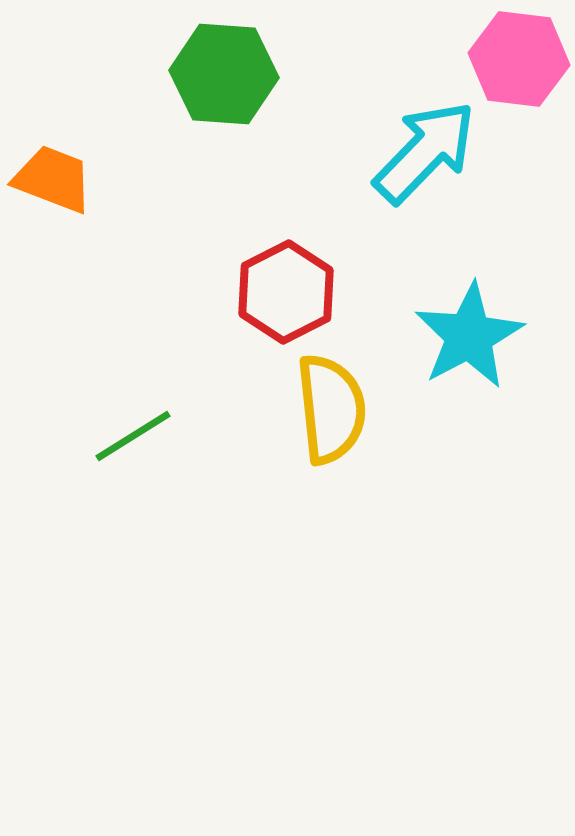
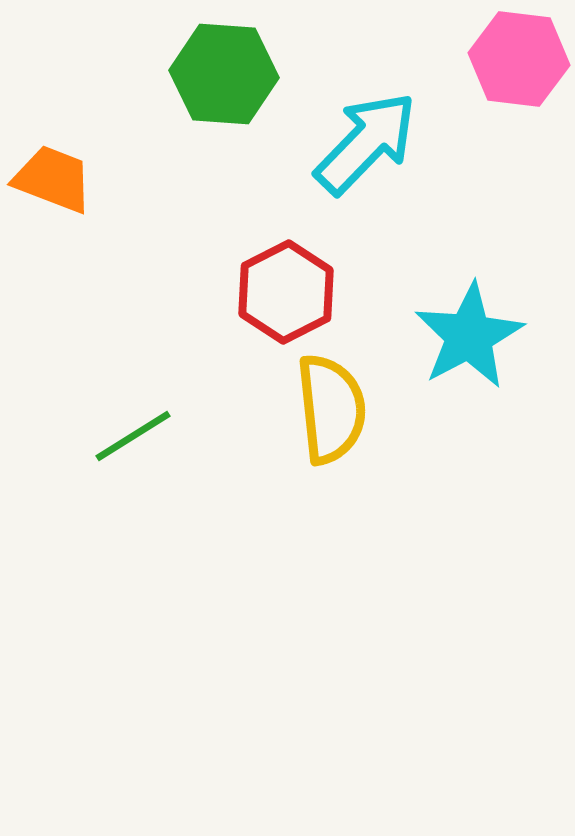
cyan arrow: moved 59 px left, 9 px up
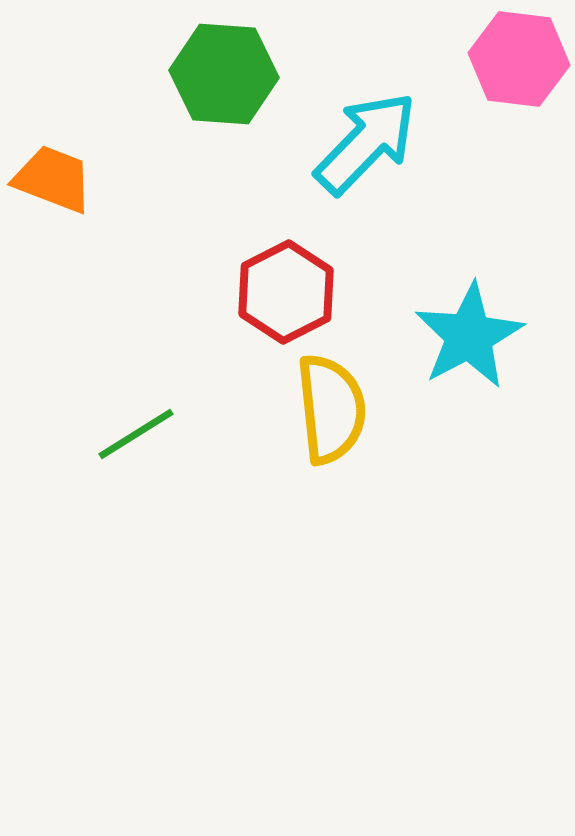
green line: moved 3 px right, 2 px up
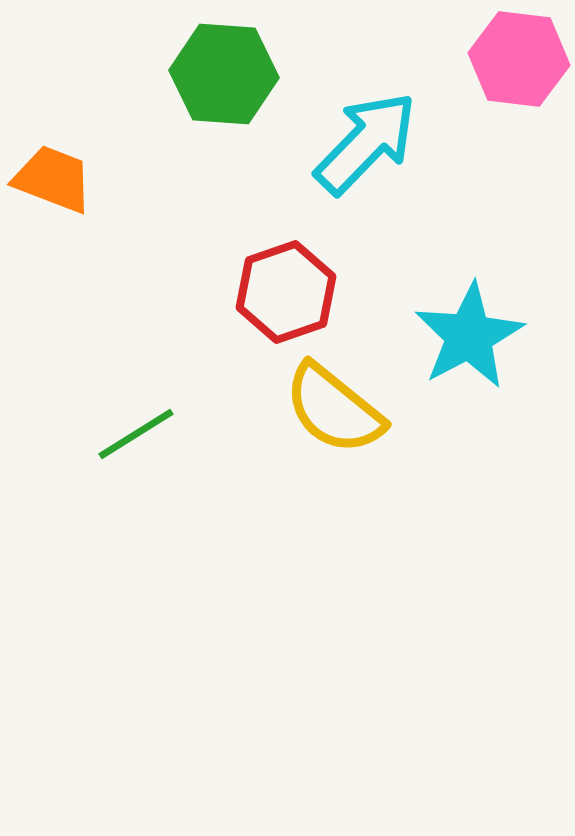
red hexagon: rotated 8 degrees clockwise
yellow semicircle: moved 3 px right; rotated 135 degrees clockwise
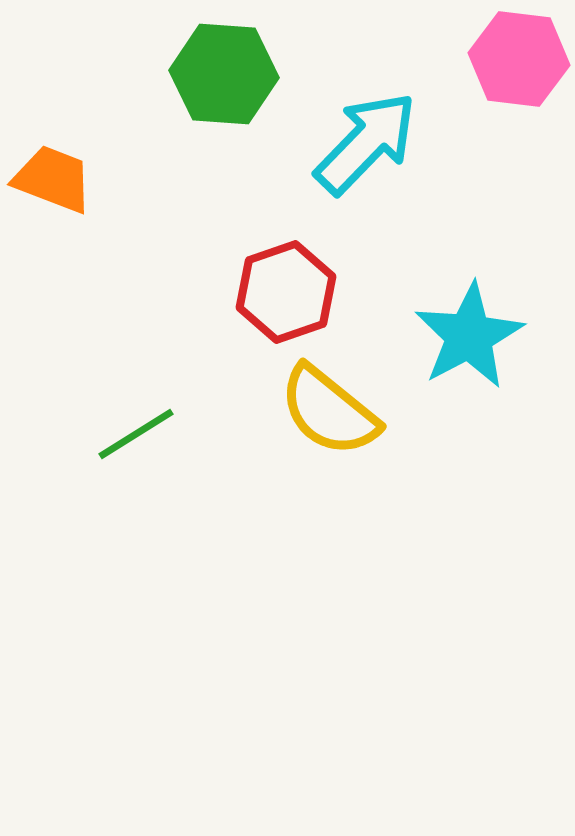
yellow semicircle: moved 5 px left, 2 px down
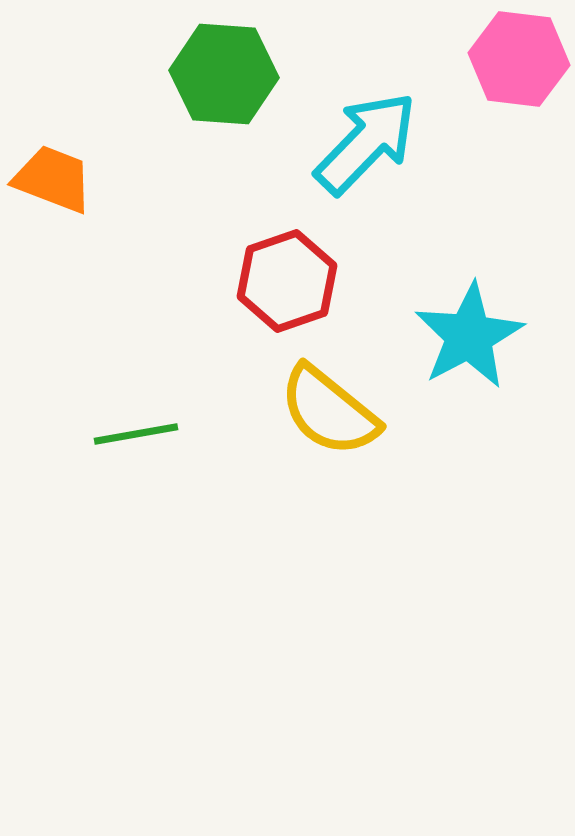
red hexagon: moved 1 px right, 11 px up
green line: rotated 22 degrees clockwise
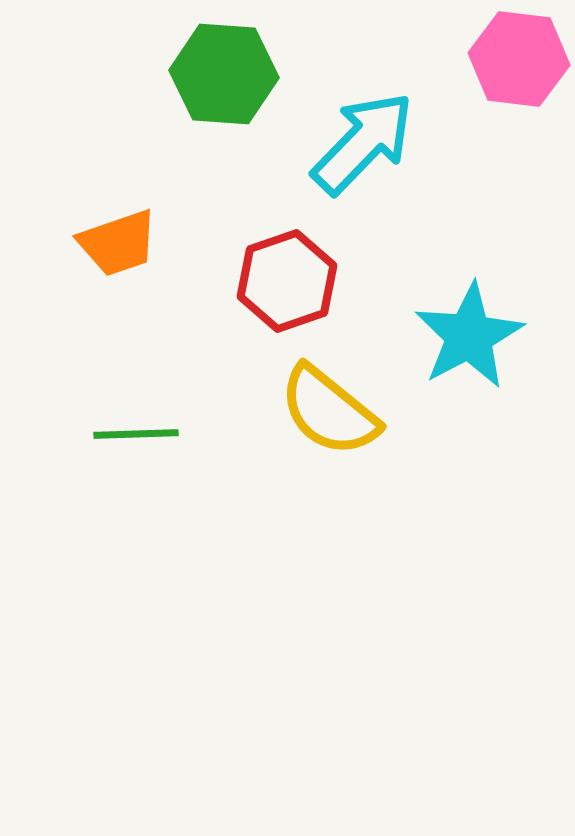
cyan arrow: moved 3 px left
orange trapezoid: moved 65 px right, 64 px down; rotated 140 degrees clockwise
green line: rotated 8 degrees clockwise
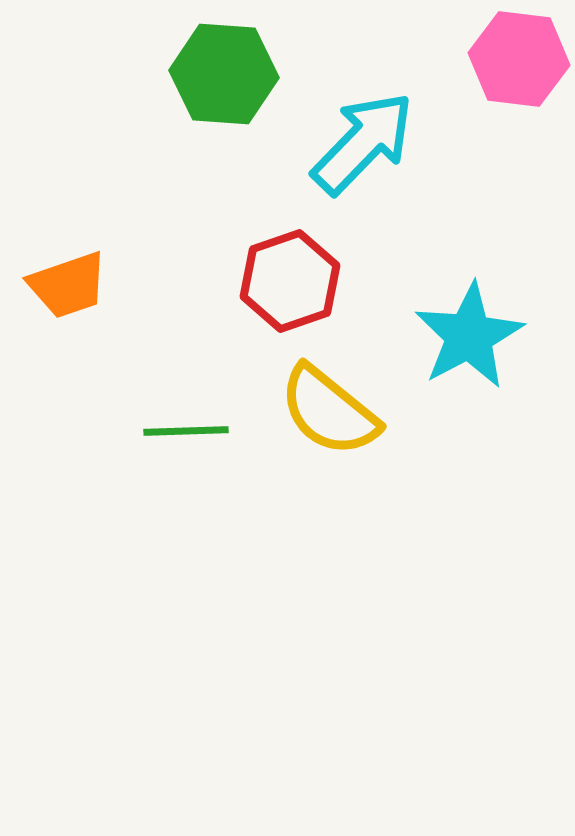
orange trapezoid: moved 50 px left, 42 px down
red hexagon: moved 3 px right
green line: moved 50 px right, 3 px up
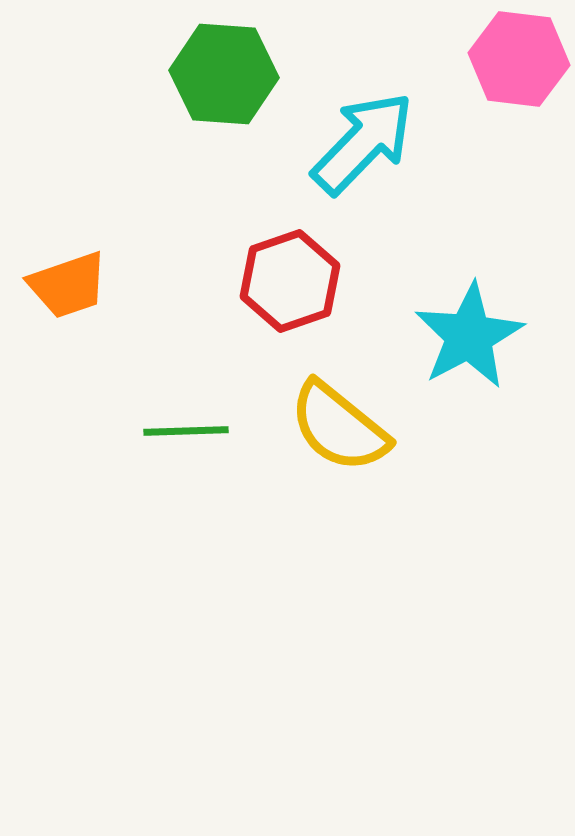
yellow semicircle: moved 10 px right, 16 px down
